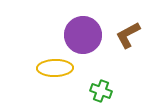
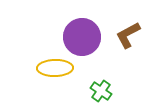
purple circle: moved 1 px left, 2 px down
green cross: rotated 15 degrees clockwise
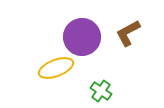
brown L-shape: moved 2 px up
yellow ellipse: moved 1 px right; rotated 20 degrees counterclockwise
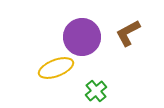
green cross: moved 5 px left; rotated 15 degrees clockwise
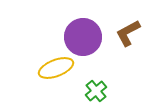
purple circle: moved 1 px right
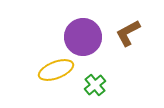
yellow ellipse: moved 2 px down
green cross: moved 1 px left, 6 px up
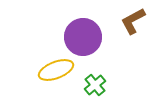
brown L-shape: moved 5 px right, 12 px up
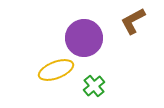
purple circle: moved 1 px right, 1 px down
green cross: moved 1 px left, 1 px down
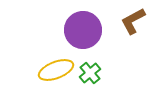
purple circle: moved 1 px left, 8 px up
green cross: moved 4 px left, 13 px up
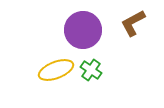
brown L-shape: moved 2 px down
green cross: moved 1 px right, 3 px up; rotated 15 degrees counterclockwise
